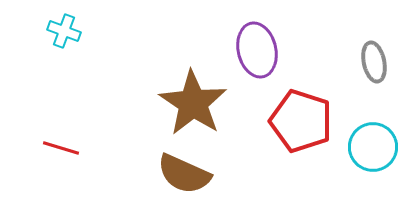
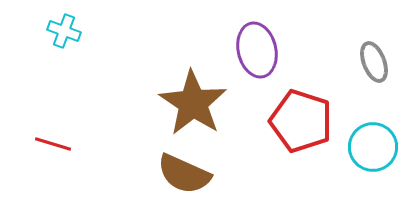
gray ellipse: rotated 9 degrees counterclockwise
red line: moved 8 px left, 4 px up
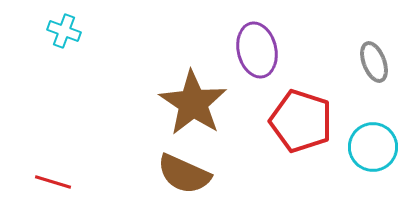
red line: moved 38 px down
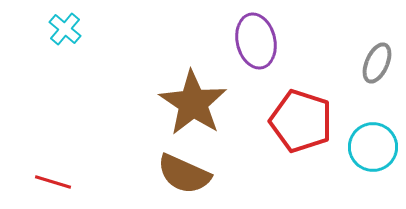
cyan cross: moved 1 px right, 2 px up; rotated 20 degrees clockwise
purple ellipse: moved 1 px left, 9 px up
gray ellipse: moved 3 px right, 1 px down; rotated 45 degrees clockwise
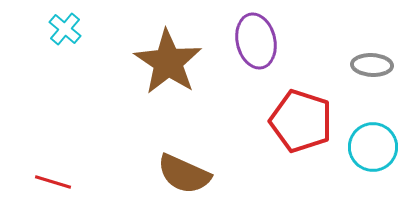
gray ellipse: moved 5 px left, 2 px down; rotated 69 degrees clockwise
brown star: moved 25 px left, 41 px up
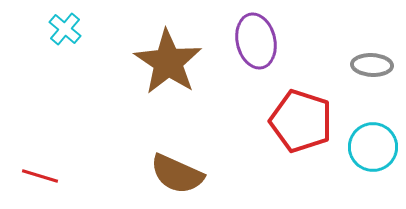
brown semicircle: moved 7 px left
red line: moved 13 px left, 6 px up
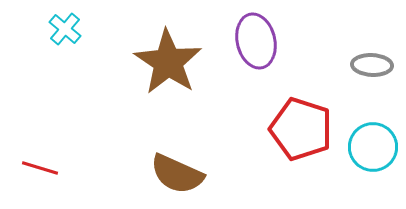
red pentagon: moved 8 px down
red line: moved 8 px up
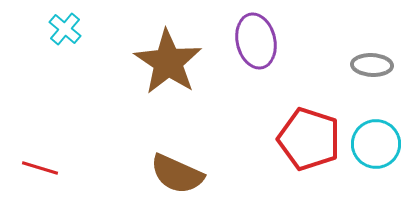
red pentagon: moved 8 px right, 10 px down
cyan circle: moved 3 px right, 3 px up
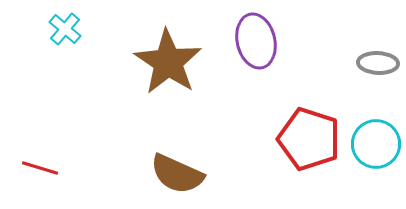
gray ellipse: moved 6 px right, 2 px up
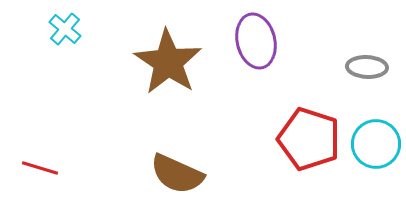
gray ellipse: moved 11 px left, 4 px down
